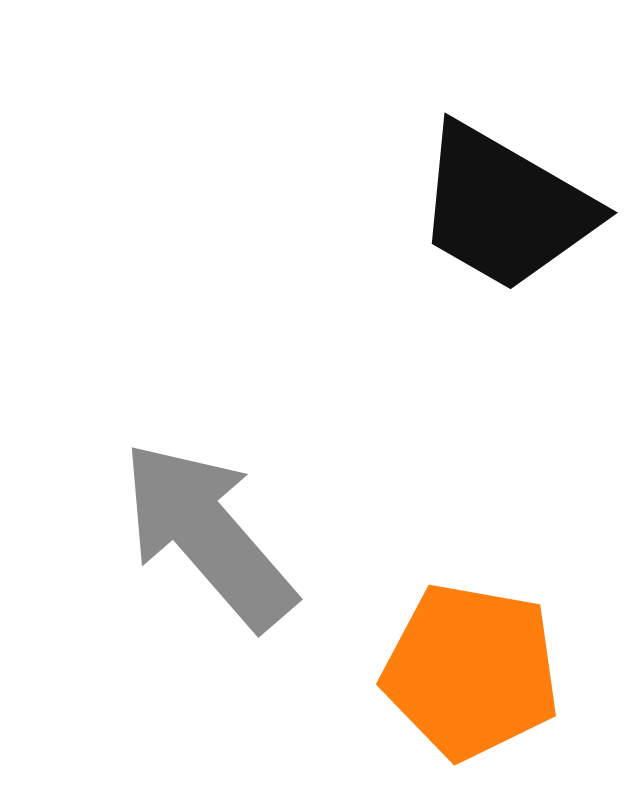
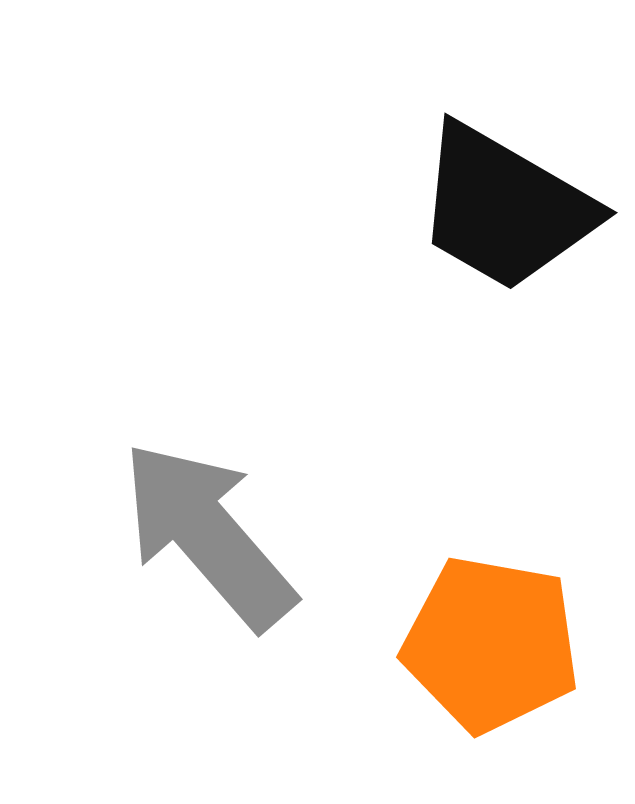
orange pentagon: moved 20 px right, 27 px up
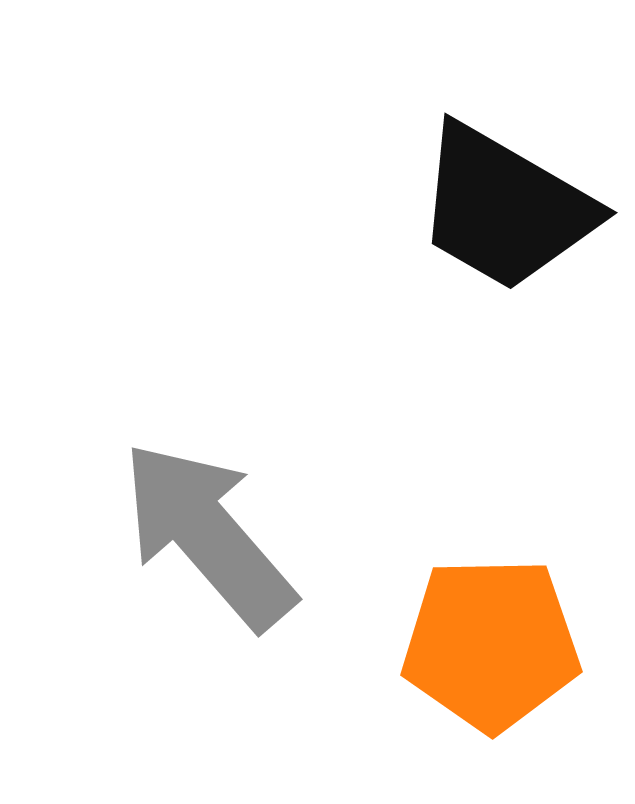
orange pentagon: rotated 11 degrees counterclockwise
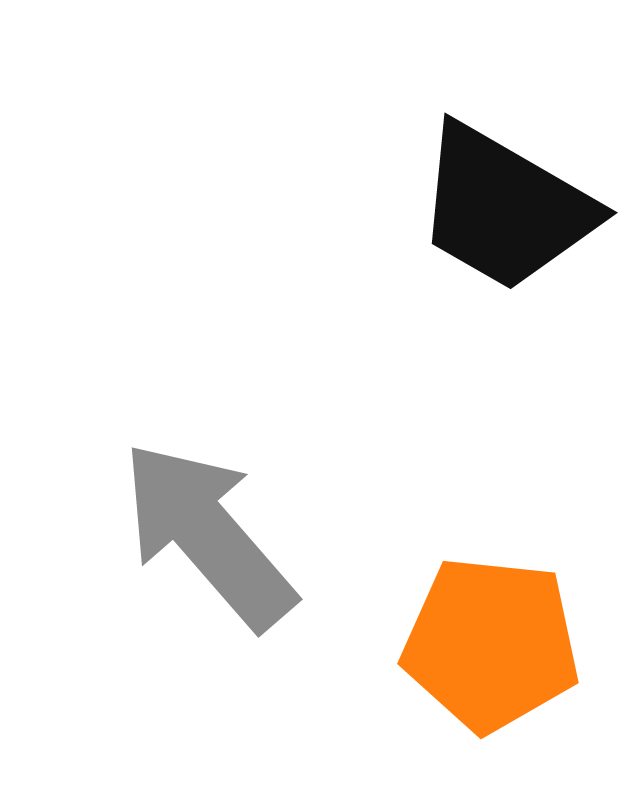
orange pentagon: rotated 7 degrees clockwise
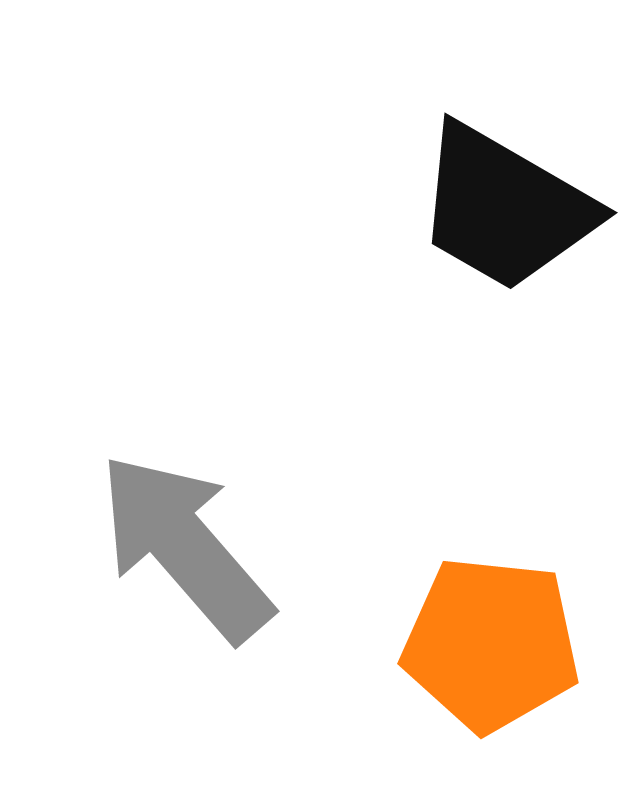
gray arrow: moved 23 px left, 12 px down
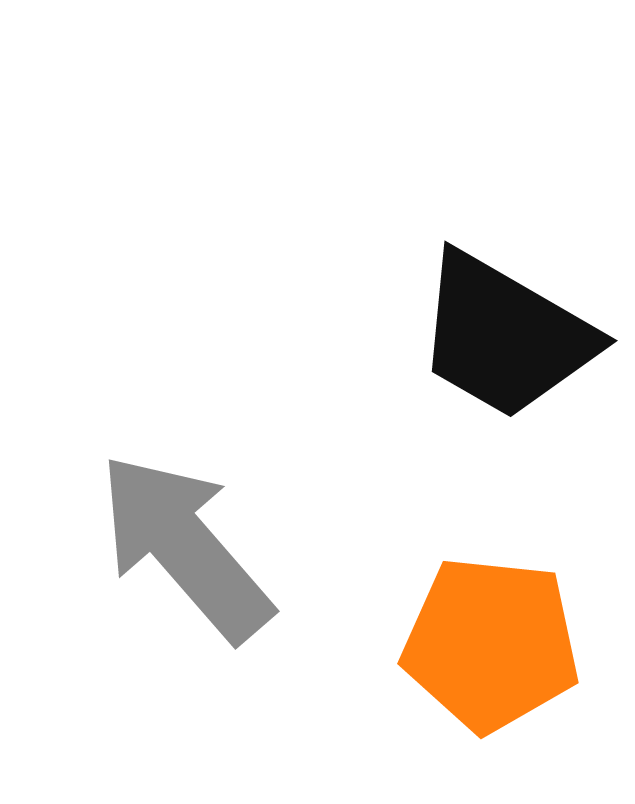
black trapezoid: moved 128 px down
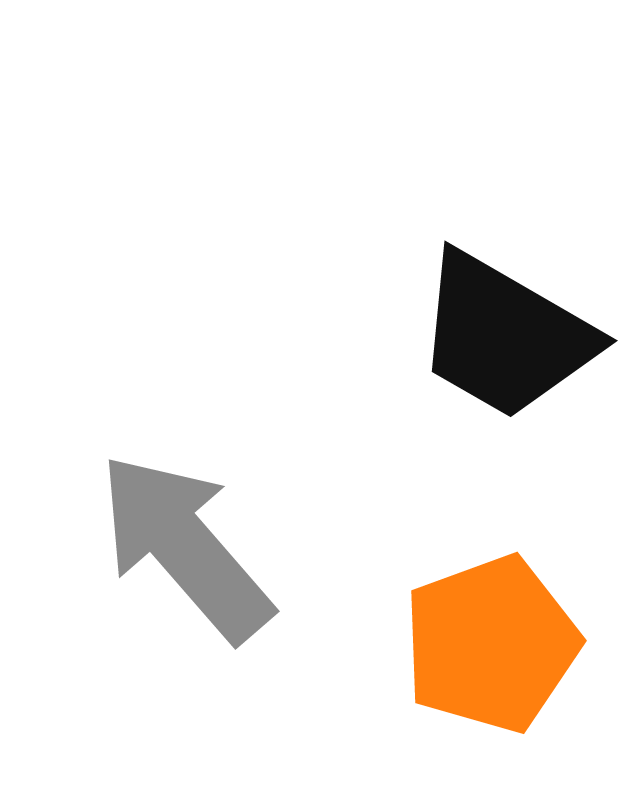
orange pentagon: rotated 26 degrees counterclockwise
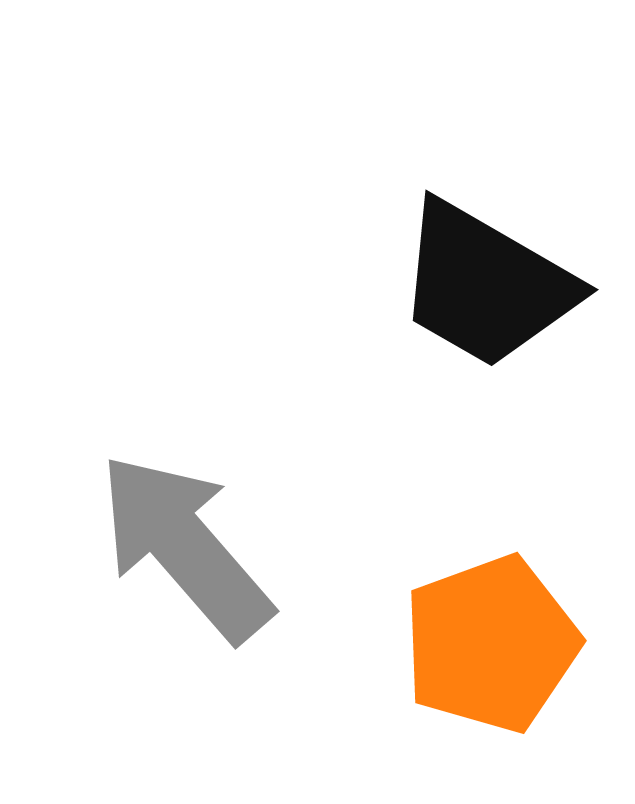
black trapezoid: moved 19 px left, 51 px up
